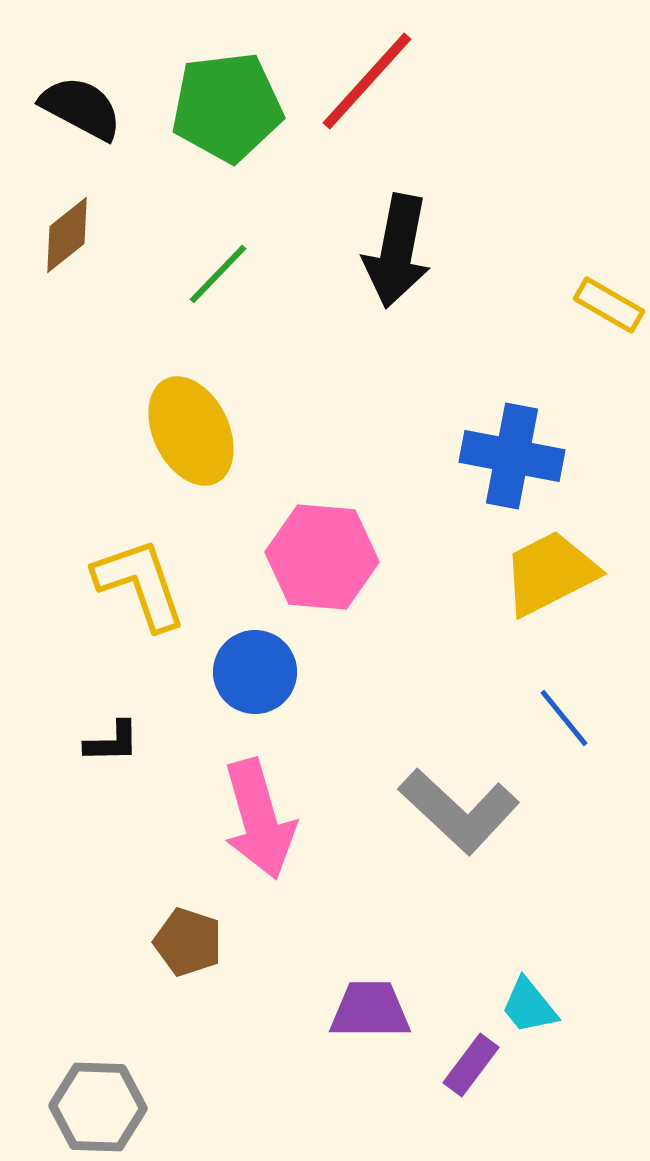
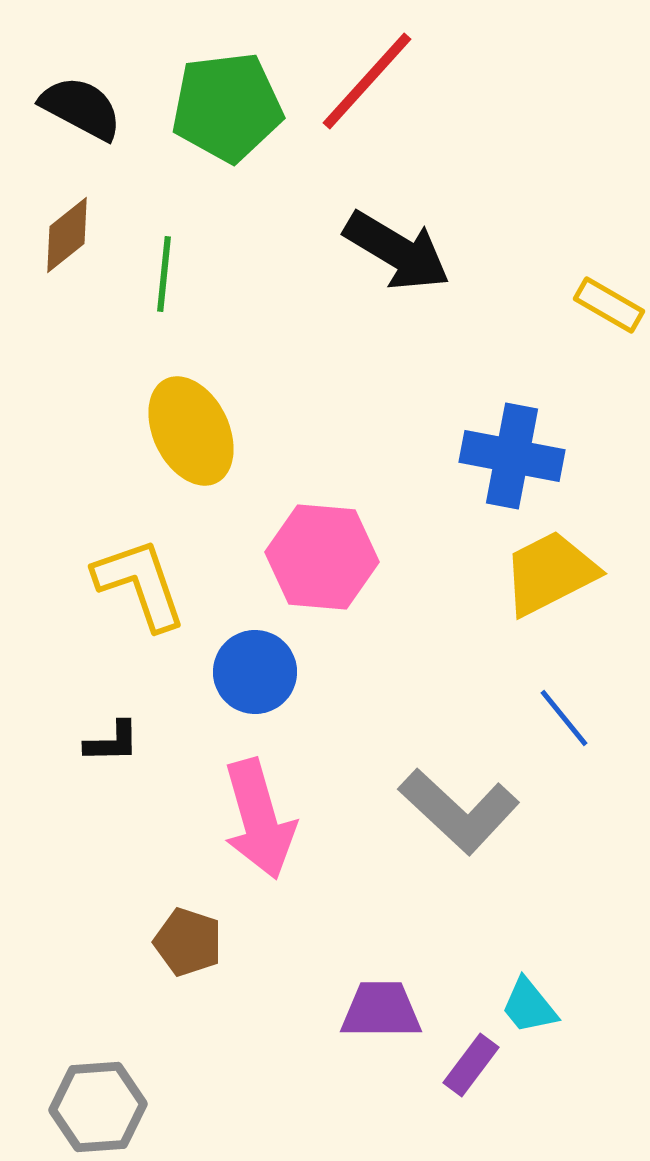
black arrow: rotated 70 degrees counterclockwise
green line: moved 54 px left; rotated 38 degrees counterclockwise
purple trapezoid: moved 11 px right
gray hexagon: rotated 6 degrees counterclockwise
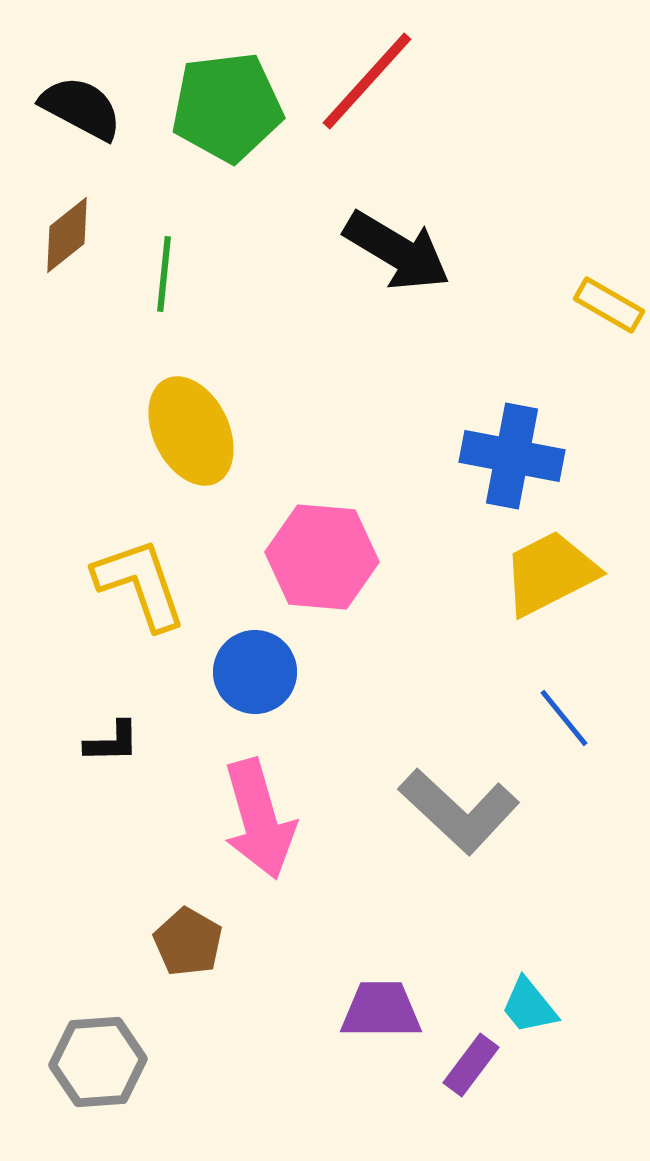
brown pentagon: rotated 12 degrees clockwise
gray hexagon: moved 45 px up
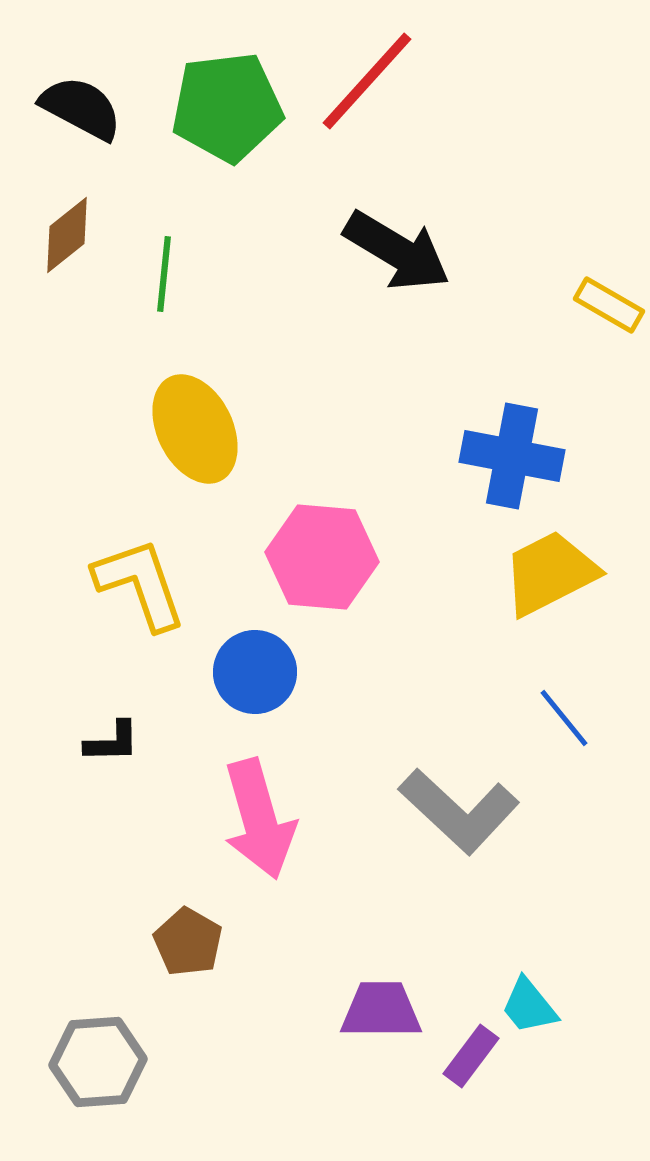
yellow ellipse: moved 4 px right, 2 px up
purple rectangle: moved 9 px up
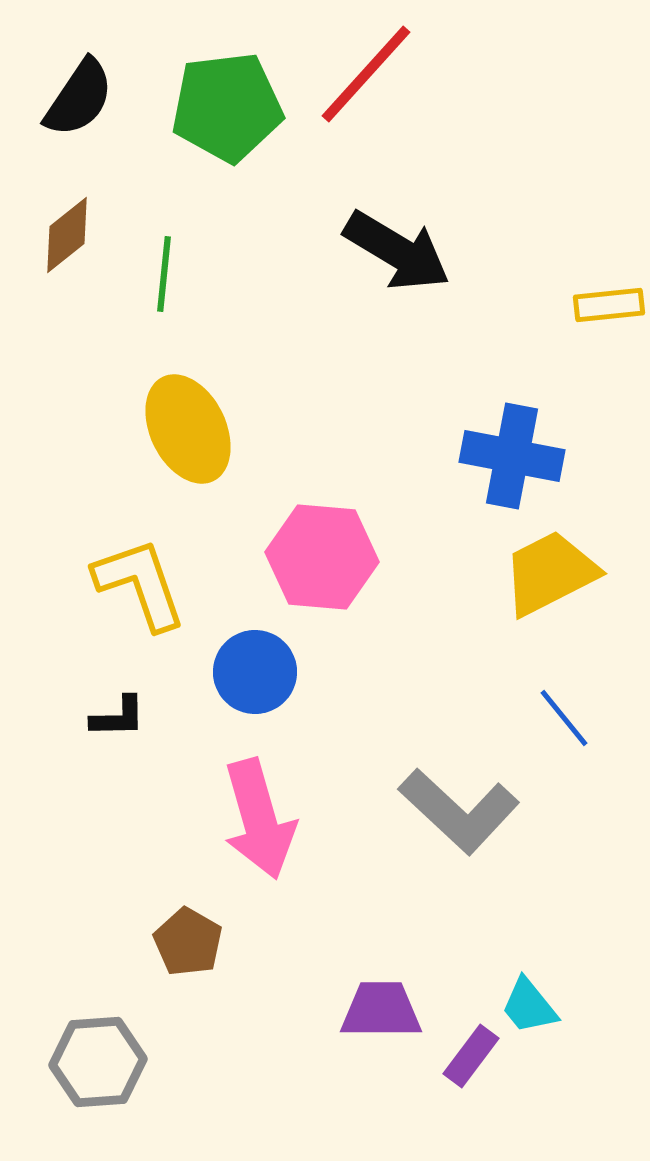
red line: moved 1 px left, 7 px up
black semicircle: moved 2 px left, 10 px up; rotated 96 degrees clockwise
yellow rectangle: rotated 36 degrees counterclockwise
yellow ellipse: moved 7 px left
black L-shape: moved 6 px right, 25 px up
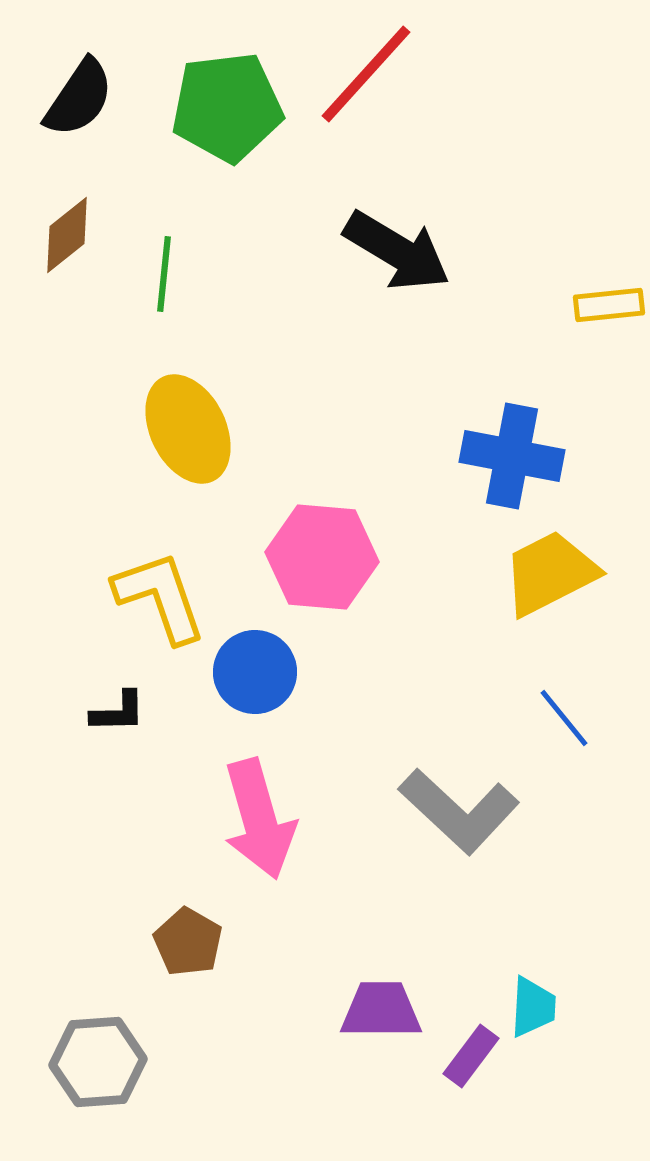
yellow L-shape: moved 20 px right, 13 px down
black L-shape: moved 5 px up
cyan trapezoid: moved 4 px right, 1 px down; rotated 138 degrees counterclockwise
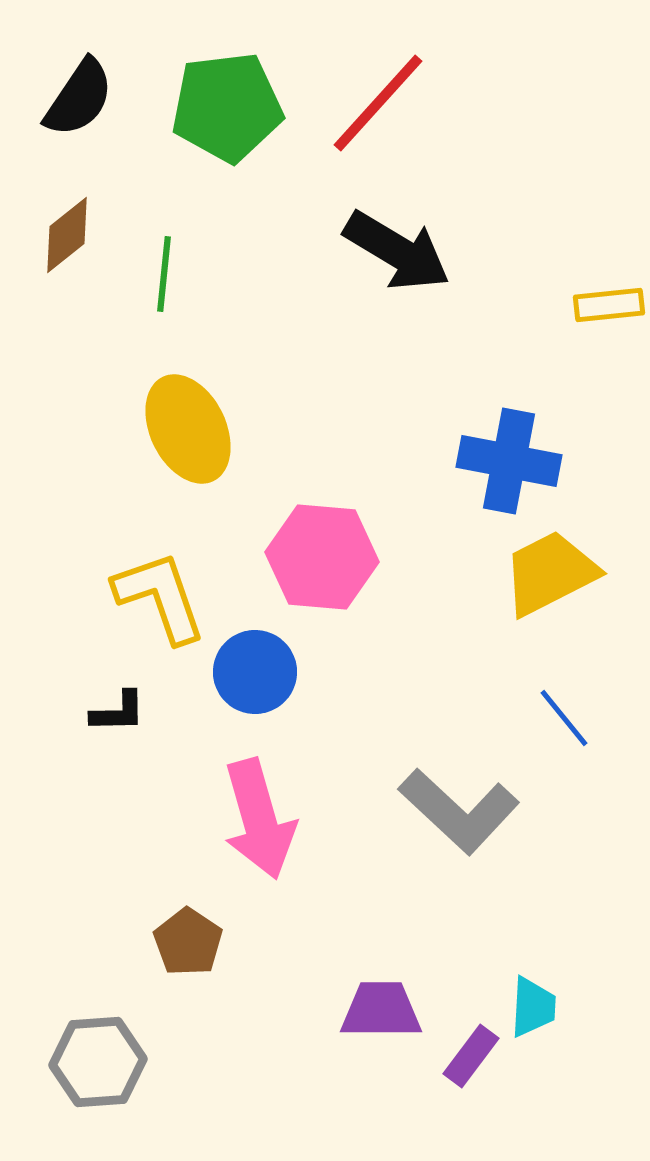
red line: moved 12 px right, 29 px down
blue cross: moved 3 px left, 5 px down
brown pentagon: rotated 4 degrees clockwise
